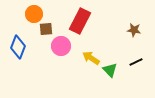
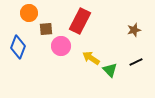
orange circle: moved 5 px left, 1 px up
brown star: rotated 24 degrees counterclockwise
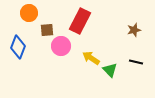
brown square: moved 1 px right, 1 px down
black line: rotated 40 degrees clockwise
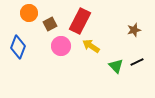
brown square: moved 3 px right, 6 px up; rotated 24 degrees counterclockwise
yellow arrow: moved 12 px up
black line: moved 1 px right; rotated 40 degrees counterclockwise
green triangle: moved 6 px right, 4 px up
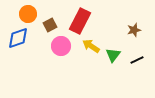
orange circle: moved 1 px left, 1 px down
brown square: moved 1 px down
blue diamond: moved 9 px up; rotated 50 degrees clockwise
black line: moved 2 px up
green triangle: moved 3 px left, 11 px up; rotated 21 degrees clockwise
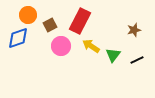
orange circle: moved 1 px down
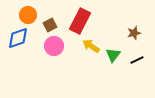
brown star: moved 3 px down
pink circle: moved 7 px left
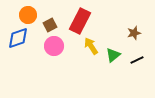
yellow arrow: rotated 24 degrees clockwise
green triangle: rotated 14 degrees clockwise
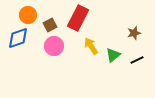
red rectangle: moved 2 px left, 3 px up
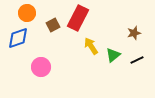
orange circle: moved 1 px left, 2 px up
brown square: moved 3 px right
pink circle: moved 13 px left, 21 px down
